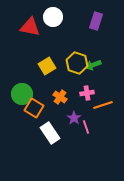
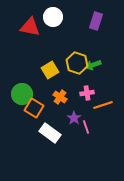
yellow square: moved 3 px right, 4 px down
white rectangle: rotated 20 degrees counterclockwise
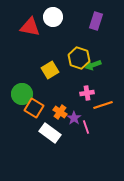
yellow hexagon: moved 2 px right, 5 px up
orange cross: moved 15 px down
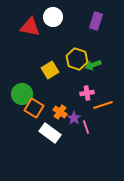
yellow hexagon: moved 2 px left, 1 px down
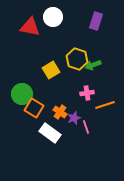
yellow square: moved 1 px right
orange line: moved 2 px right
purple star: rotated 16 degrees clockwise
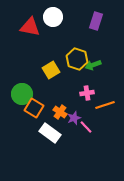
pink line: rotated 24 degrees counterclockwise
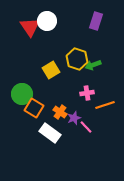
white circle: moved 6 px left, 4 px down
red triangle: rotated 45 degrees clockwise
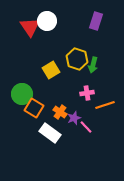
green arrow: rotated 56 degrees counterclockwise
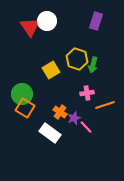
orange square: moved 9 px left
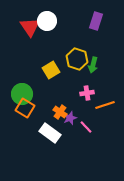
purple star: moved 4 px left
